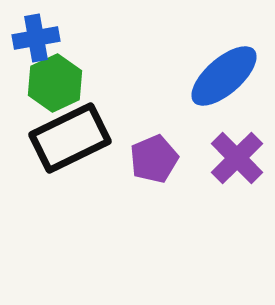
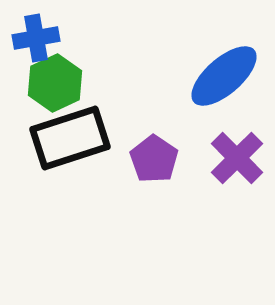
black rectangle: rotated 8 degrees clockwise
purple pentagon: rotated 15 degrees counterclockwise
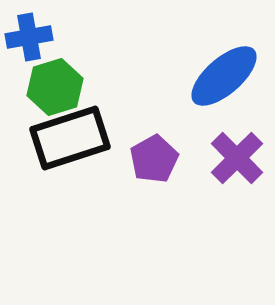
blue cross: moved 7 px left, 1 px up
green hexagon: moved 4 px down; rotated 8 degrees clockwise
purple pentagon: rotated 9 degrees clockwise
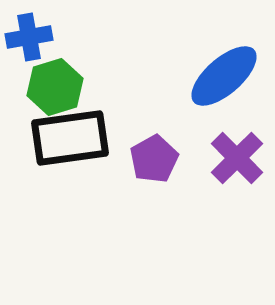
black rectangle: rotated 10 degrees clockwise
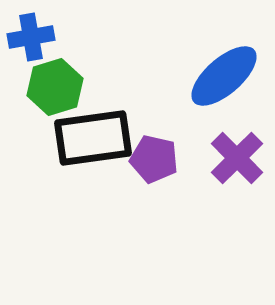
blue cross: moved 2 px right
black rectangle: moved 23 px right
purple pentagon: rotated 30 degrees counterclockwise
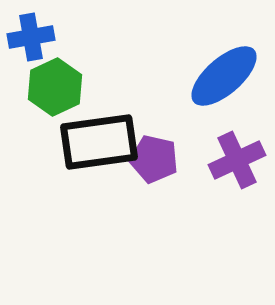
green hexagon: rotated 8 degrees counterclockwise
black rectangle: moved 6 px right, 4 px down
purple cross: moved 2 px down; rotated 20 degrees clockwise
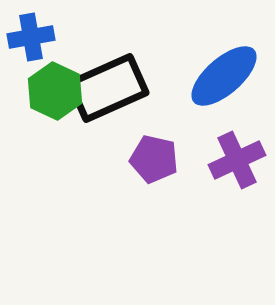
green hexagon: moved 4 px down; rotated 10 degrees counterclockwise
black rectangle: moved 9 px right, 54 px up; rotated 16 degrees counterclockwise
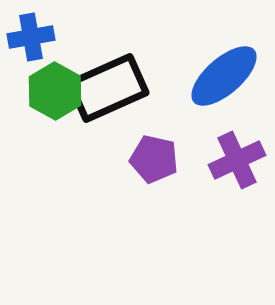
green hexagon: rotated 4 degrees clockwise
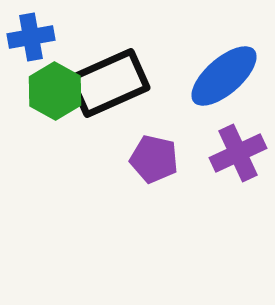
black rectangle: moved 1 px right, 5 px up
purple cross: moved 1 px right, 7 px up
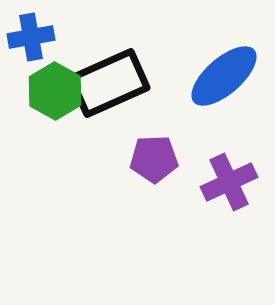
purple cross: moved 9 px left, 29 px down
purple pentagon: rotated 15 degrees counterclockwise
